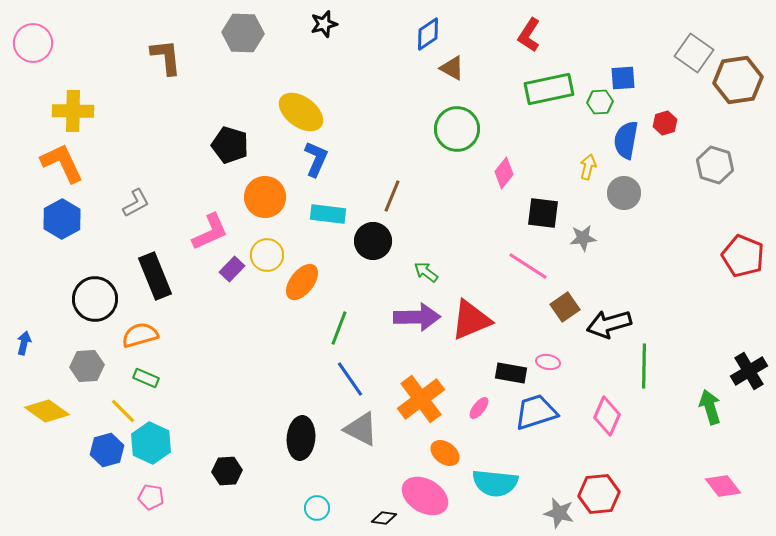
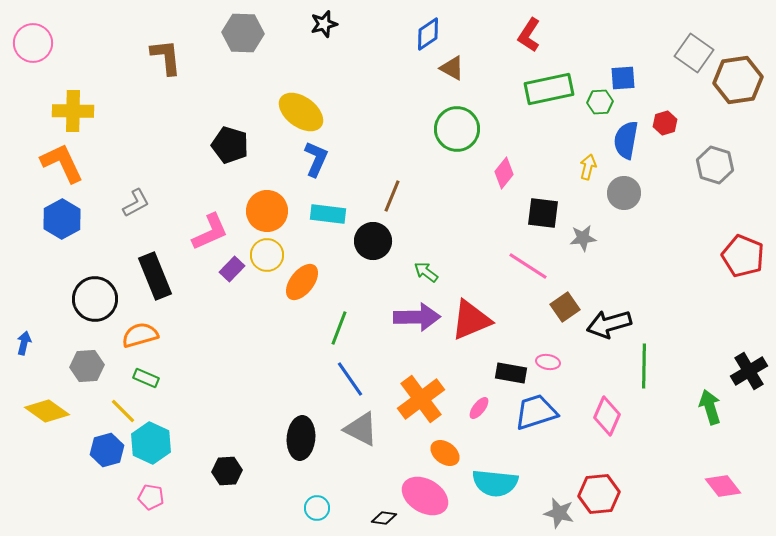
orange circle at (265, 197): moved 2 px right, 14 px down
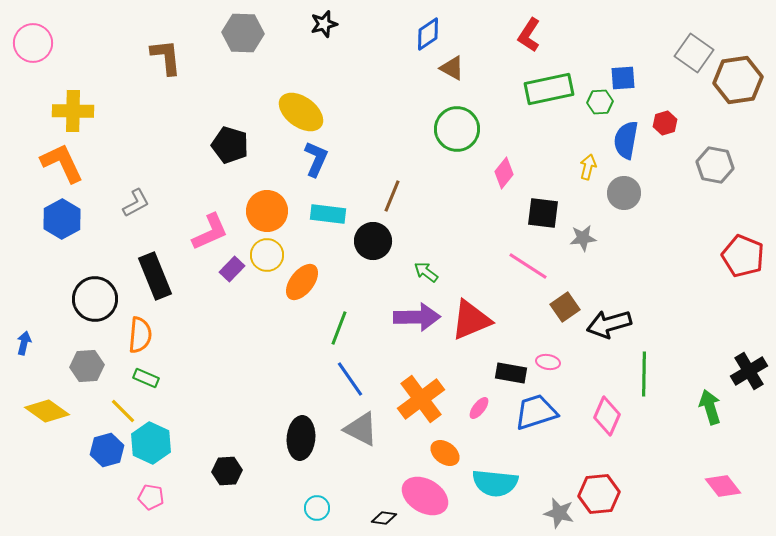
gray hexagon at (715, 165): rotated 6 degrees counterclockwise
orange semicircle at (140, 335): rotated 111 degrees clockwise
green line at (644, 366): moved 8 px down
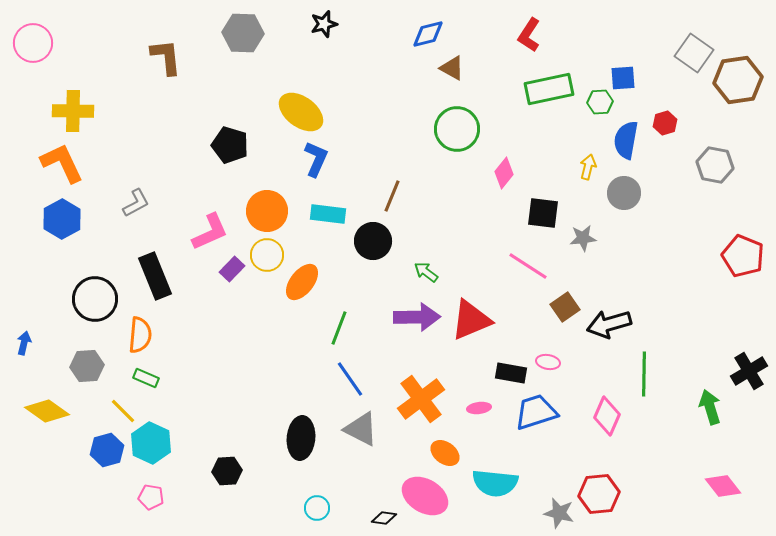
blue diamond at (428, 34): rotated 20 degrees clockwise
pink ellipse at (479, 408): rotated 45 degrees clockwise
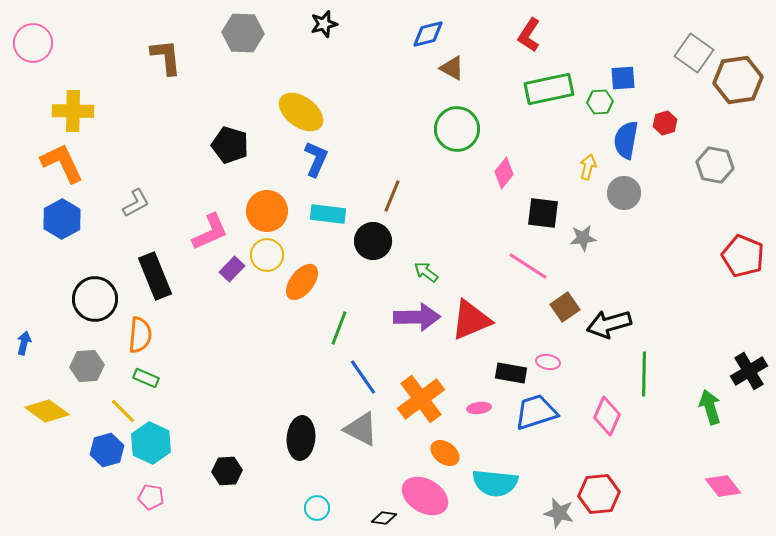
blue line at (350, 379): moved 13 px right, 2 px up
